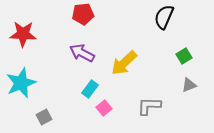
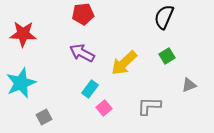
green square: moved 17 px left
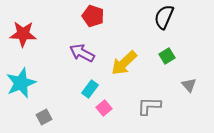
red pentagon: moved 10 px right, 2 px down; rotated 25 degrees clockwise
gray triangle: rotated 49 degrees counterclockwise
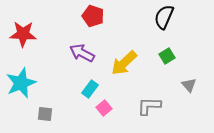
gray square: moved 1 px right, 3 px up; rotated 35 degrees clockwise
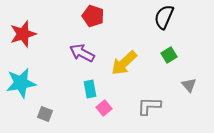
red star: rotated 20 degrees counterclockwise
green square: moved 2 px right, 1 px up
cyan star: rotated 12 degrees clockwise
cyan rectangle: rotated 48 degrees counterclockwise
gray square: rotated 14 degrees clockwise
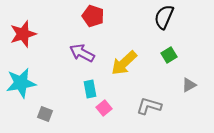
gray triangle: rotated 42 degrees clockwise
gray L-shape: rotated 15 degrees clockwise
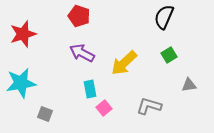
red pentagon: moved 14 px left
gray triangle: rotated 21 degrees clockwise
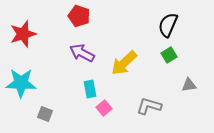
black semicircle: moved 4 px right, 8 px down
cyan star: rotated 12 degrees clockwise
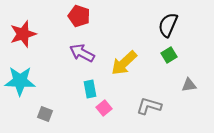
cyan star: moved 1 px left, 2 px up
